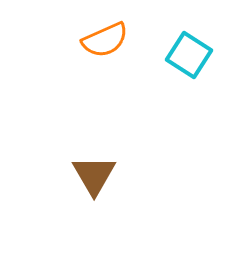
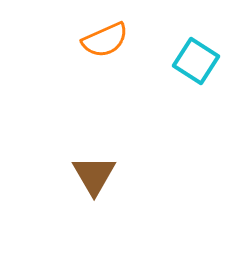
cyan square: moved 7 px right, 6 px down
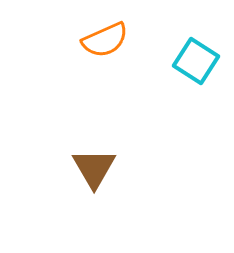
brown triangle: moved 7 px up
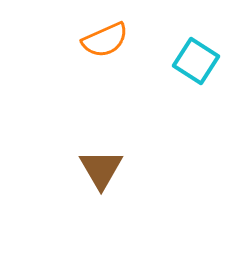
brown triangle: moved 7 px right, 1 px down
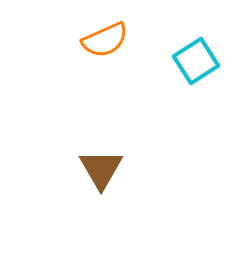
cyan square: rotated 24 degrees clockwise
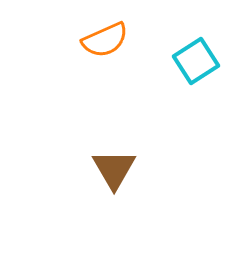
brown triangle: moved 13 px right
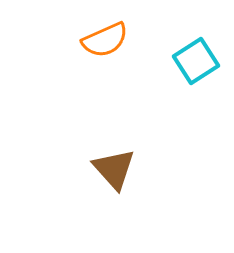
brown triangle: rotated 12 degrees counterclockwise
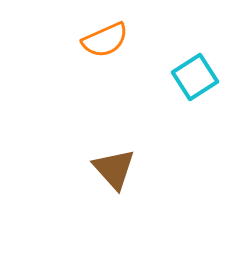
cyan square: moved 1 px left, 16 px down
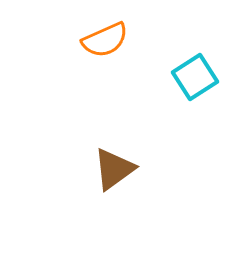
brown triangle: rotated 36 degrees clockwise
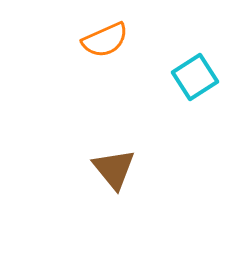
brown triangle: rotated 33 degrees counterclockwise
